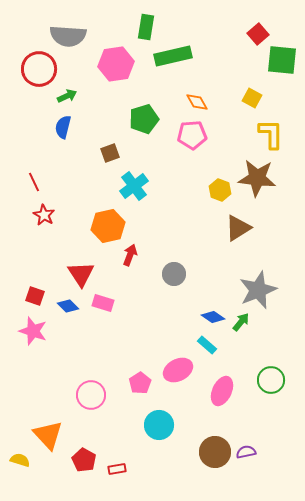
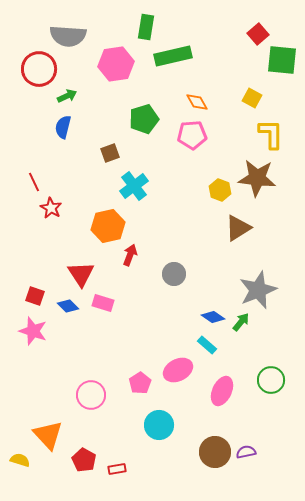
red star at (44, 215): moved 7 px right, 7 px up
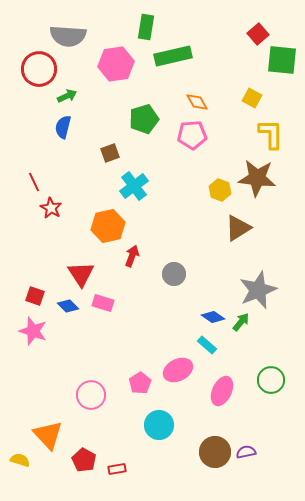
red arrow at (130, 255): moved 2 px right, 1 px down
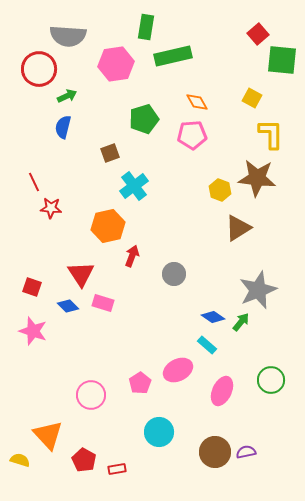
red star at (51, 208): rotated 25 degrees counterclockwise
red square at (35, 296): moved 3 px left, 9 px up
cyan circle at (159, 425): moved 7 px down
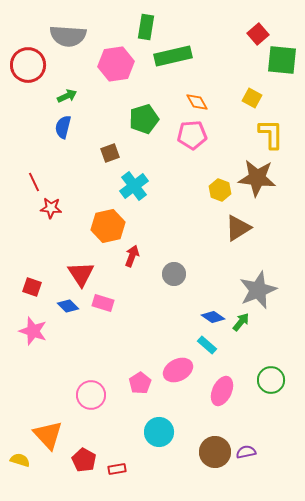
red circle at (39, 69): moved 11 px left, 4 px up
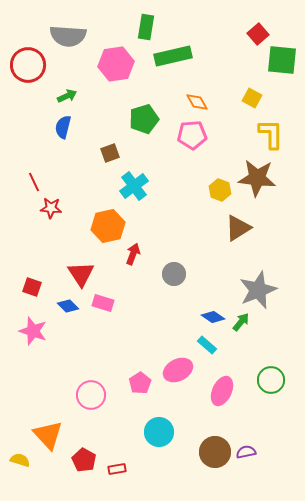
red arrow at (132, 256): moved 1 px right, 2 px up
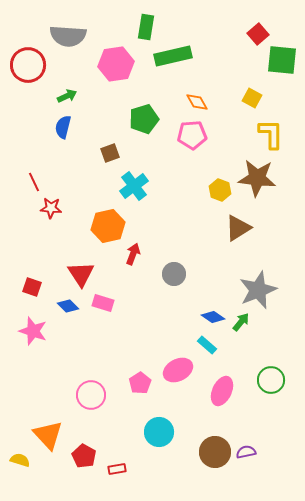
red pentagon at (84, 460): moved 4 px up
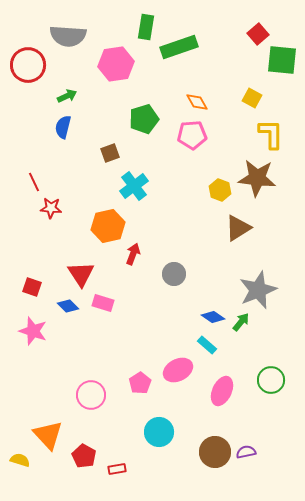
green rectangle at (173, 56): moved 6 px right, 9 px up; rotated 6 degrees counterclockwise
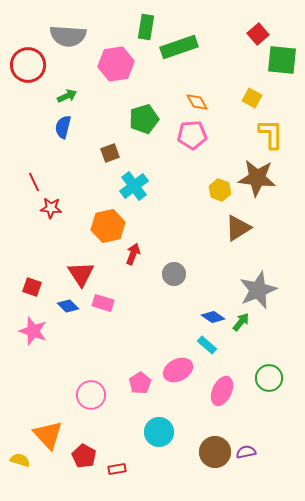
green circle at (271, 380): moved 2 px left, 2 px up
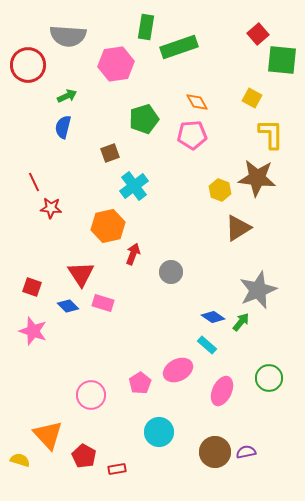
gray circle at (174, 274): moved 3 px left, 2 px up
